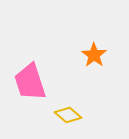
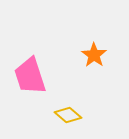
pink trapezoid: moved 6 px up
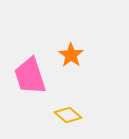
orange star: moved 23 px left
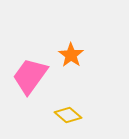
pink trapezoid: rotated 54 degrees clockwise
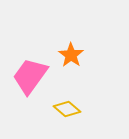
yellow diamond: moved 1 px left, 6 px up
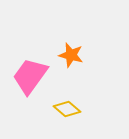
orange star: rotated 20 degrees counterclockwise
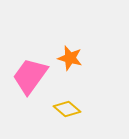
orange star: moved 1 px left, 3 px down
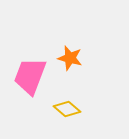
pink trapezoid: rotated 15 degrees counterclockwise
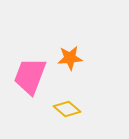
orange star: rotated 20 degrees counterclockwise
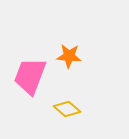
orange star: moved 1 px left, 2 px up; rotated 10 degrees clockwise
